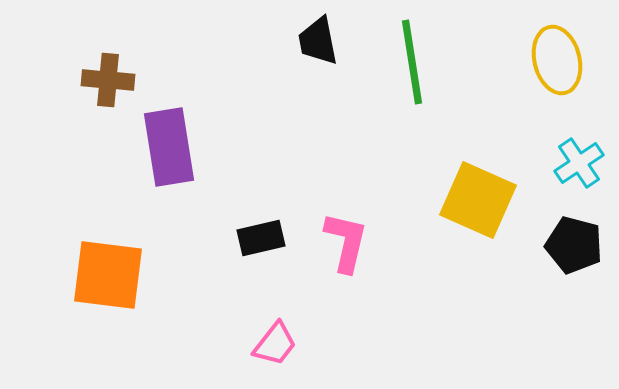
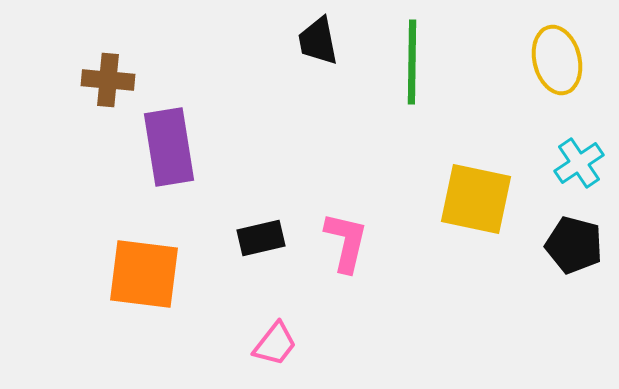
green line: rotated 10 degrees clockwise
yellow square: moved 2 px left, 1 px up; rotated 12 degrees counterclockwise
orange square: moved 36 px right, 1 px up
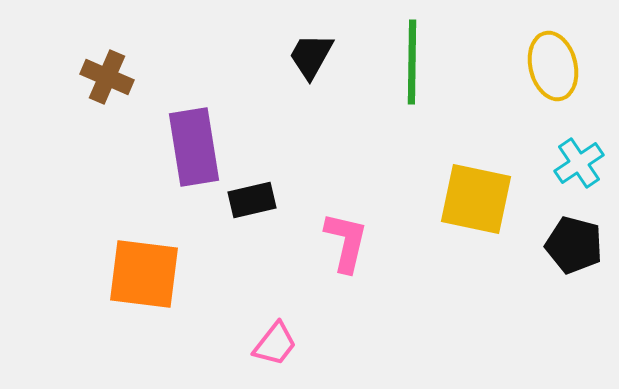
black trapezoid: moved 7 px left, 15 px down; rotated 40 degrees clockwise
yellow ellipse: moved 4 px left, 6 px down
brown cross: moved 1 px left, 3 px up; rotated 18 degrees clockwise
purple rectangle: moved 25 px right
black rectangle: moved 9 px left, 38 px up
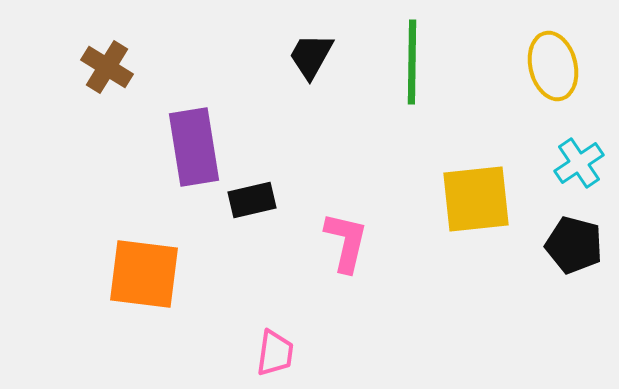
brown cross: moved 10 px up; rotated 9 degrees clockwise
yellow square: rotated 18 degrees counterclockwise
pink trapezoid: moved 9 px down; rotated 30 degrees counterclockwise
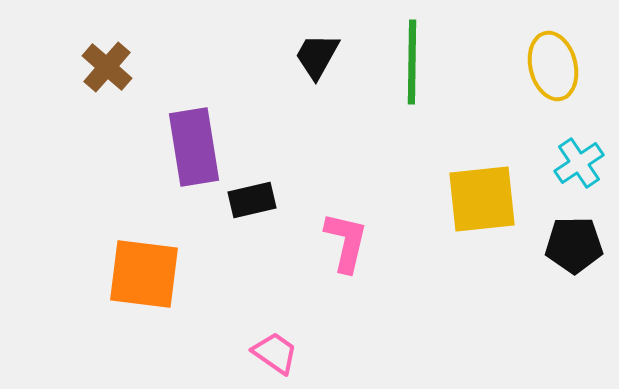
black trapezoid: moved 6 px right
brown cross: rotated 9 degrees clockwise
yellow square: moved 6 px right
black pentagon: rotated 16 degrees counterclockwise
pink trapezoid: rotated 63 degrees counterclockwise
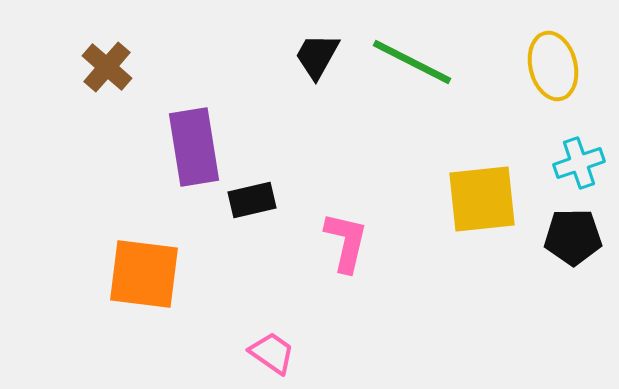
green line: rotated 64 degrees counterclockwise
cyan cross: rotated 15 degrees clockwise
black pentagon: moved 1 px left, 8 px up
pink trapezoid: moved 3 px left
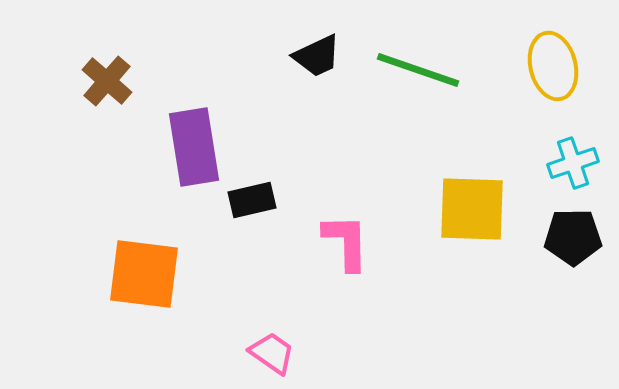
black trapezoid: rotated 144 degrees counterclockwise
green line: moved 6 px right, 8 px down; rotated 8 degrees counterclockwise
brown cross: moved 14 px down
cyan cross: moved 6 px left
yellow square: moved 10 px left, 10 px down; rotated 8 degrees clockwise
pink L-shape: rotated 14 degrees counterclockwise
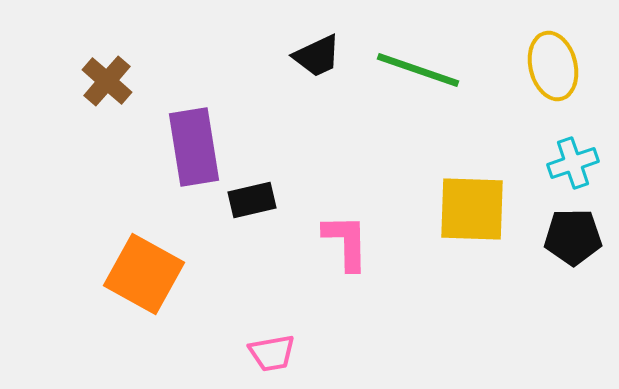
orange square: rotated 22 degrees clockwise
pink trapezoid: rotated 135 degrees clockwise
